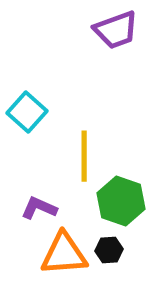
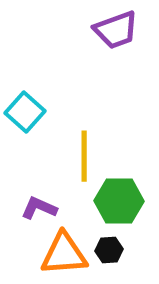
cyan square: moved 2 px left
green hexagon: moved 2 px left; rotated 18 degrees counterclockwise
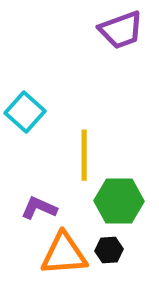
purple trapezoid: moved 5 px right
yellow line: moved 1 px up
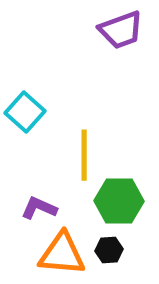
orange triangle: moved 2 px left; rotated 9 degrees clockwise
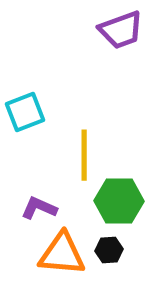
cyan square: rotated 27 degrees clockwise
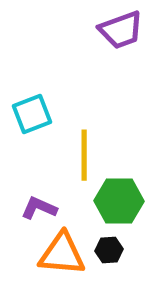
cyan square: moved 7 px right, 2 px down
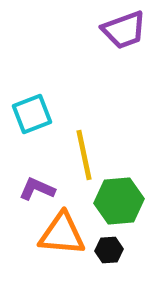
purple trapezoid: moved 3 px right
yellow line: rotated 12 degrees counterclockwise
green hexagon: rotated 6 degrees counterclockwise
purple L-shape: moved 2 px left, 19 px up
orange triangle: moved 20 px up
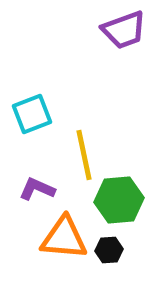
green hexagon: moved 1 px up
orange triangle: moved 2 px right, 4 px down
